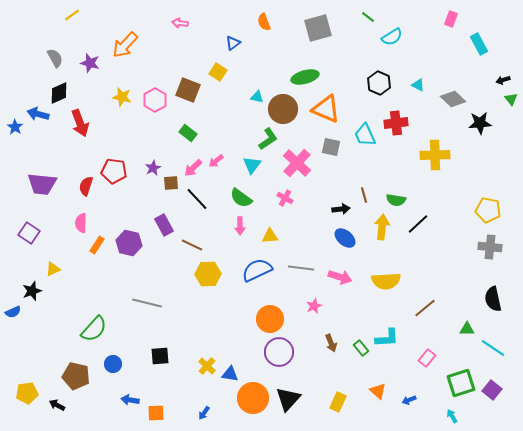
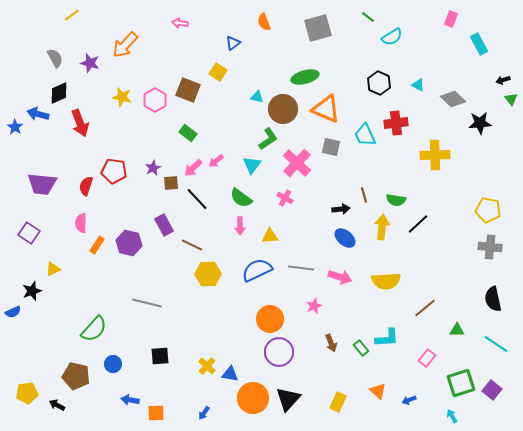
green triangle at (467, 329): moved 10 px left, 1 px down
cyan line at (493, 348): moved 3 px right, 4 px up
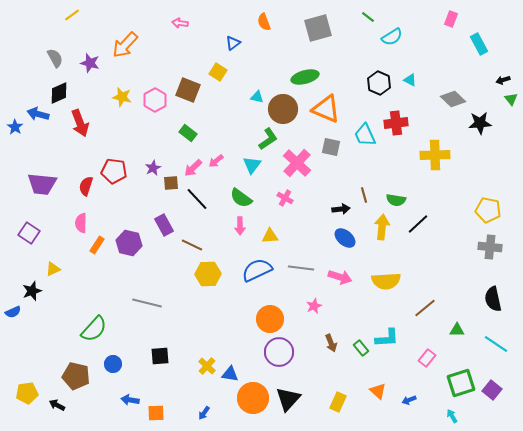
cyan triangle at (418, 85): moved 8 px left, 5 px up
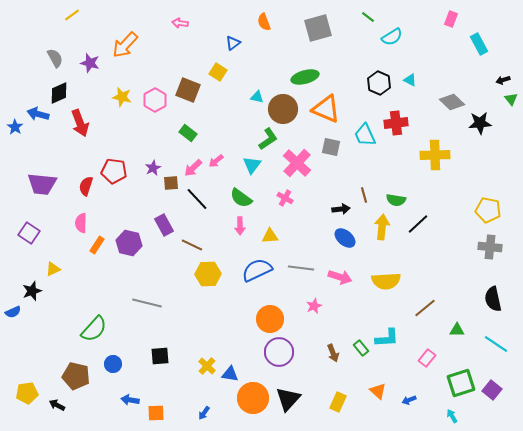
gray diamond at (453, 99): moved 1 px left, 3 px down
brown arrow at (331, 343): moved 2 px right, 10 px down
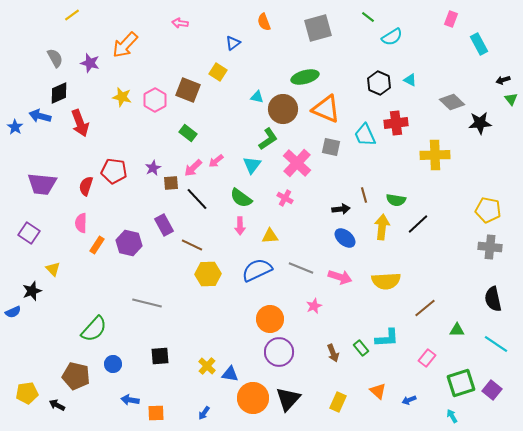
blue arrow at (38, 114): moved 2 px right, 2 px down
gray line at (301, 268): rotated 15 degrees clockwise
yellow triangle at (53, 269): rotated 49 degrees counterclockwise
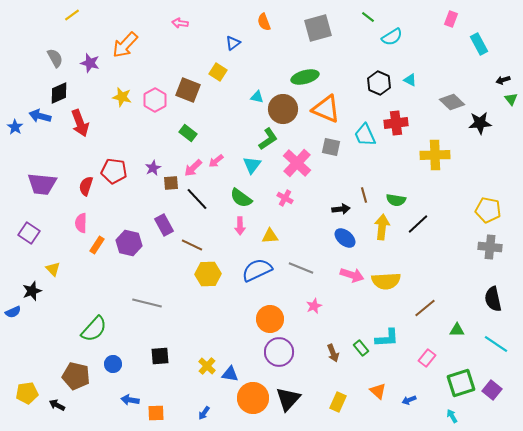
pink arrow at (340, 277): moved 12 px right, 2 px up
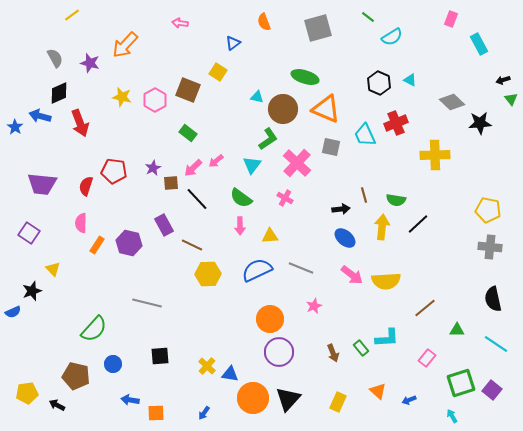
green ellipse at (305, 77): rotated 32 degrees clockwise
red cross at (396, 123): rotated 15 degrees counterclockwise
pink arrow at (352, 275): rotated 20 degrees clockwise
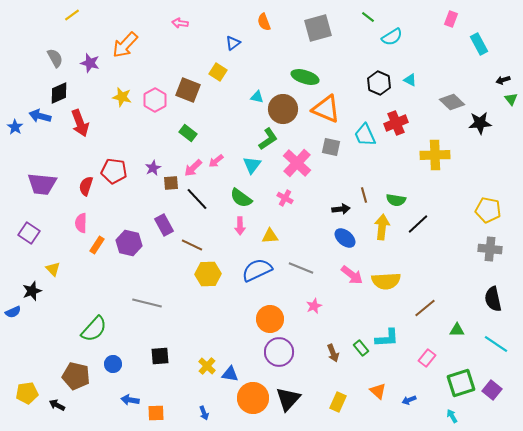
gray cross at (490, 247): moved 2 px down
blue arrow at (204, 413): rotated 56 degrees counterclockwise
